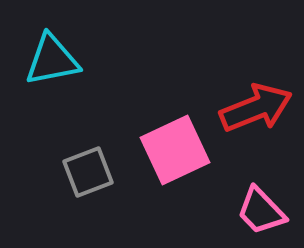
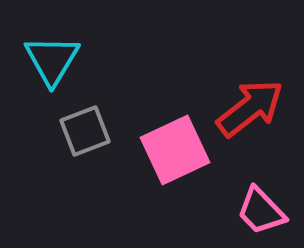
cyan triangle: rotated 48 degrees counterclockwise
red arrow: moved 6 px left; rotated 16 degrees counterclockwise
gray square: moved 3 px left, 41 px up
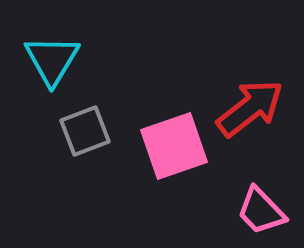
pink square: moved 1 px left, 4 px up; rotated 6 degrees clockwise
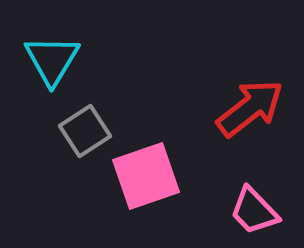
gray square: rotated 12 degrees counterclockwise
pink square: moved 28 px left, 30 px down
pink trapezoid: moved 7 px left
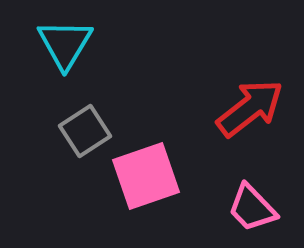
cyan triangle: moved 13 px right, 16 px up
pink trapezoid: moved 2 px left, 3 px up
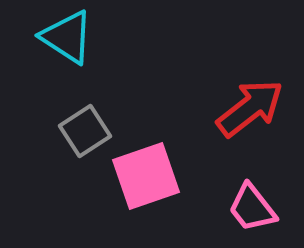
cyan triangle: moved 2 px right, 7 px up; rotated 28 degrees counterclockwise
pink trapezoid: rotated 6 degrees clockwise
